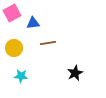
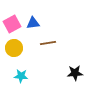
pink square: moved 11 px down
black star: rotated 21 degrees clockwise
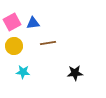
pink square: moved 2 px up
yellow circle: moved 2 px up
cyan star: moved 2 px right, 4 px up
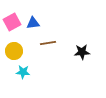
yellow circle: moved 5 px down
black star: moved 7 px right, 21 px up
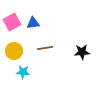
brown line: moved 3 px left, 5 px down
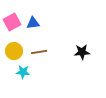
brown line: moved 6 px left, 4 px down
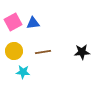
pink square: moved 1 px right
brown line: moved 4 px right
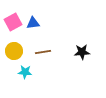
cyan star: moved 2 px right
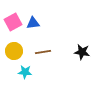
black star: rotated 14 degrees clockwise
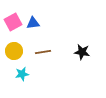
cyan star: moved 3 px left, 2 px down; rotated 16 degrees counterclockwise
